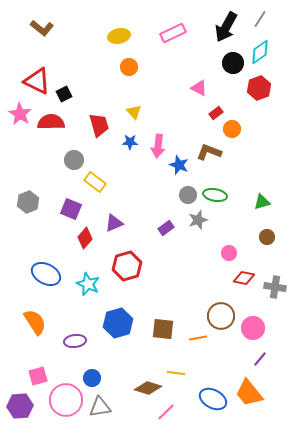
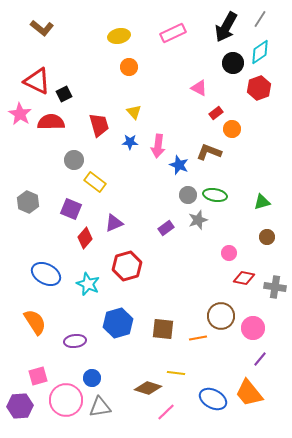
gray hexagon at (28, 202): rotated 15 degrees counterclockwise
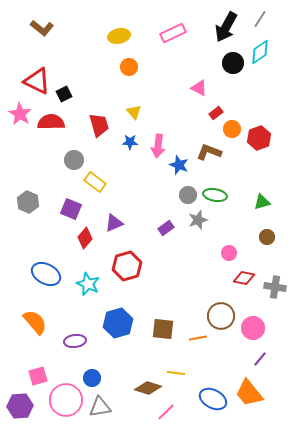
red hexagon at (259, 88): moved 50 px down
orange semicircle at (35, 322): rotated 8 degrees counterclockwise
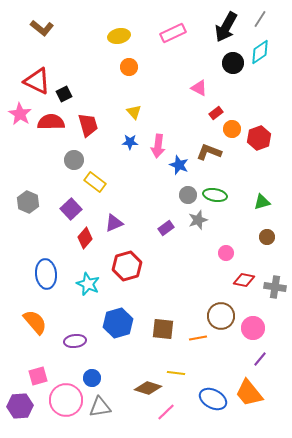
red trapezoid at (99, 125): moved 11 px left
purple square at (71, 209): rotated 25 degrees clockwise
pink circle at (229, 253): moved 3 px left
blue ellipse at (46, 274): rotated 56 degrees clockwise
red diamond at (244, 278): moved 2 px down
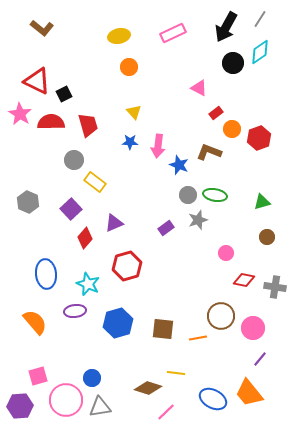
purple ellipse at (75, 341): moved 30 px up
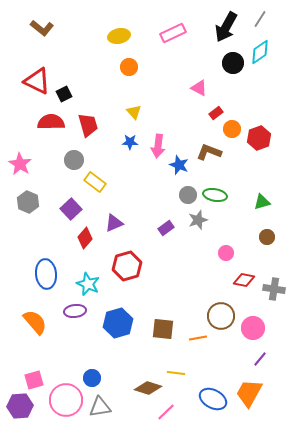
pink star at (20, 114): moved 50 px down
gray cross at (275, 287): moved 1 px left, 2 px down
pink square at (38, 376): moved 4 px left, 4 px down
orange trapezoid at (249, 393): rotated 68 degrees clockwise
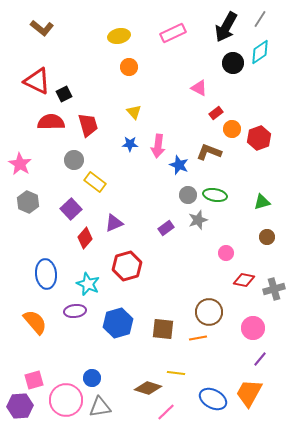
blue star at (130, 142): moved 2 px down
gray cross at (274, 289): rotated 25 degrees counterclockwise
brown circle at (221, 316): moved 12 px left, 4 px up
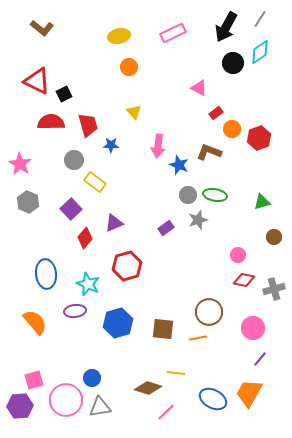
blue star at (130, 144): moved 19 px left, 1 px down
brown circle at (267, 237): moved 7 px right
pink circle at (226, 253): moved 12 px right, 2 px down
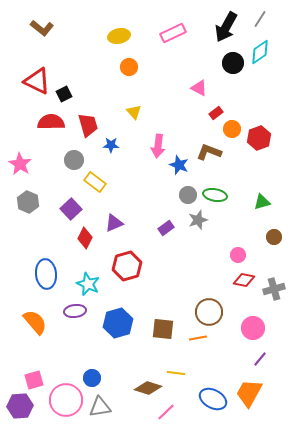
red diamond at (85, 238): rotated 15 degrees counterclockwise
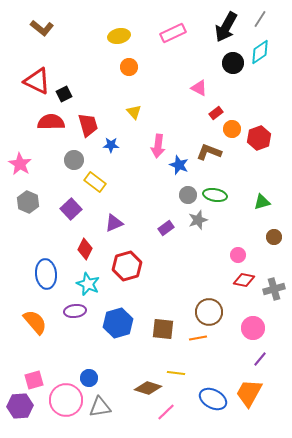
red diamond at (85, 238): moved 11 px down
blue circle at (92, 378): moved 3 px left
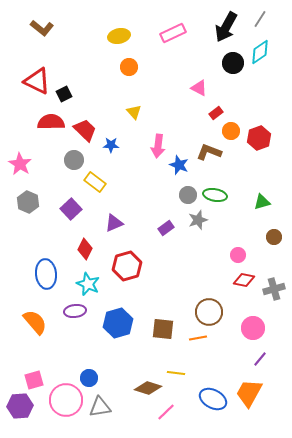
red trapezoid at (88, 125): moved 3 px left, 5 px down; rotated 30 degrees counterclockwise
orange circle at (232, 129): moved 1 px left, 2 px down
